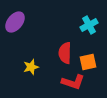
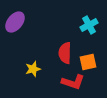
yellow star: moved 2 px right, 2 px down
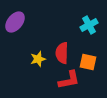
red semicircle: moved 3 px left
orange square: rotated 24 degrees clockwise
yellow star: moved 5 px right, 10 px up
red L-shape: moved 4 px left, 2 px up; rotated 30 degrees counterclockwise
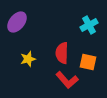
purple ellipse: moved 2 px right
yellow star: moved 10 px left
red L-shape: moved 2 px left; rotated 60 degrees clockwise
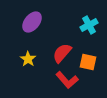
purple ellipse: moved 15 px right
red semicircle: rotated 40 degrees clockwise
yellow star: rotated 21 degrees counterclockwise
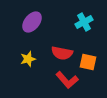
cyan cross: moved 5 px left, 3 px up
red semicircle: rotated 120 degrees counterclockwise
yellow star: rotated 21 degrees clockwise
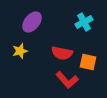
yellow star: moved 8 px left, 8 px up
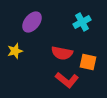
cyan cross: moved 2 px left
yellow star: moved 5 px left
red L-shape: rotated 10 degrees counterclockwise
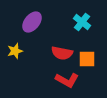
cyan cross: rotated 24 degrees counterclockwise
orange square: moved 1 px left, 3 px up; rotated 12 degrees counterclockwise
red L-shape: rotated 10 degrees counterclockwise
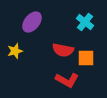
cyan cross: moved 3 px right
red semicircle: moved 1 px right, 3 px up
orange square: moved 1 px left, 1 px up
